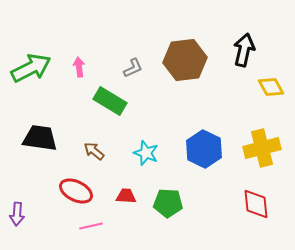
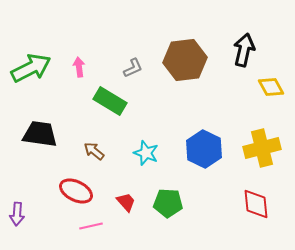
black trapezoid: moved 4 px up
red trapezoid: moved 6 px down; rotated 45 degrees clockwise
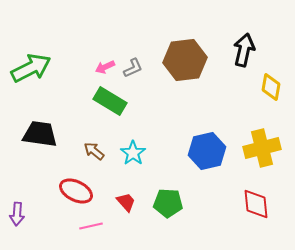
pink arrow: moved 26 px right; rotated 108 degrees counterclockwise
yellow diamond: rotated 40 degrees clockwise
blue hexagon: moved 3 px right, 2 px down; rotated 21 degrees clockwise
cyan star: moved 13 px left; rotated 15 degrees clockwise
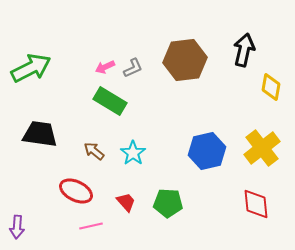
yellow cross: rotated 24 degrees counterclockwise
purple arrow: moved 13 px down
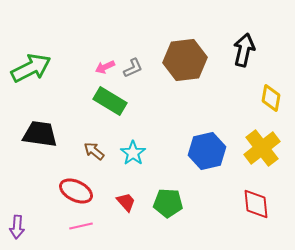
yellow diamond: moved 11 px down
pink line: moved 10 px left
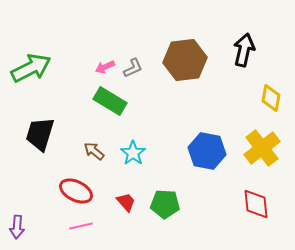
black trapezoid: rotated 81 degrees counterclockwise
blue hexagon: rotated 24 degrees clockwise
green pentagon: moved 3 px left, 1 px down
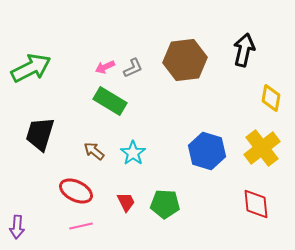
blue hexagon: rotated 6 degrees clockwise
red trapezoid: rotated 15 degrees clockwise
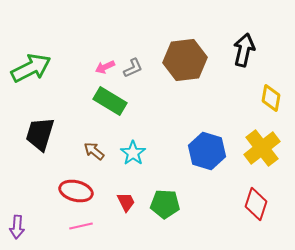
red ellipse: rotated 12 degrees counterclockwise
red diamond: rotated 24 degrees clockwise
